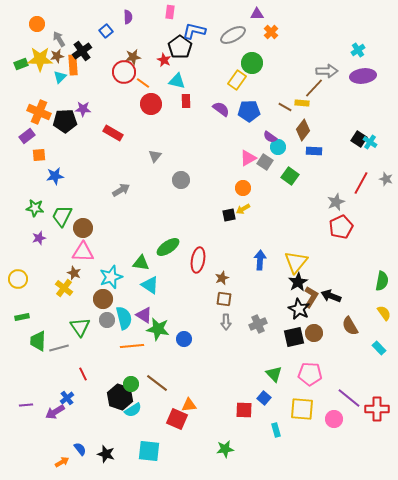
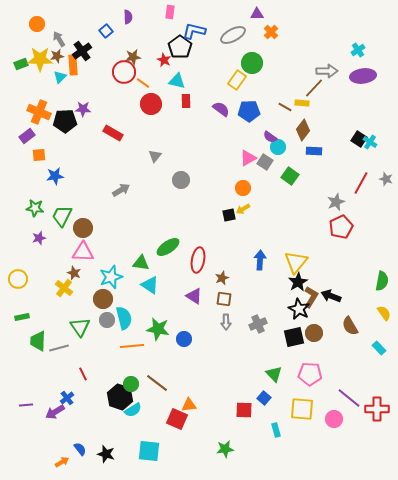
purple triangle at (144, 315): moved 50 px right, 19 px up
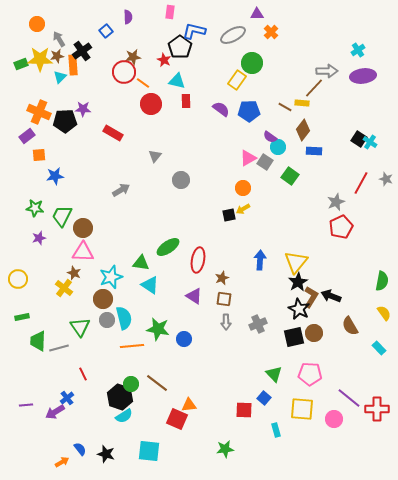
cyan semicircle at (133, 410): moved 9 px left, 6 px down
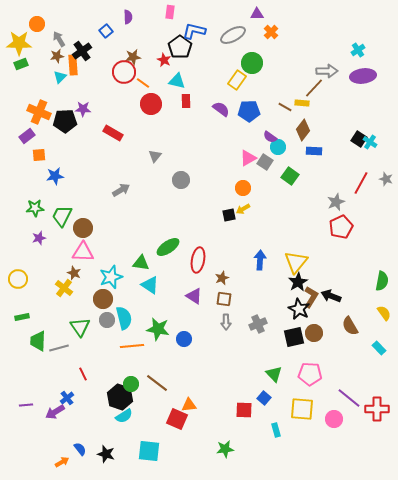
yellow star at (40, 59): moved 21 px left, 16 px up
green star at (35, 208): rotated 12 degrees counterclockwise
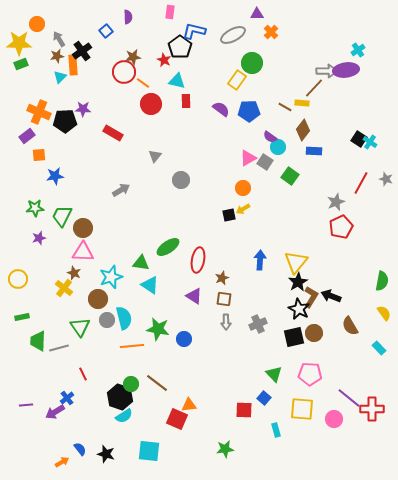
purple ellipse at (363, 76): moved 17 px left, 6 px up
brown circle at (103, 299): moved 5 px left
red cross at (377, 409): moved 5 px left
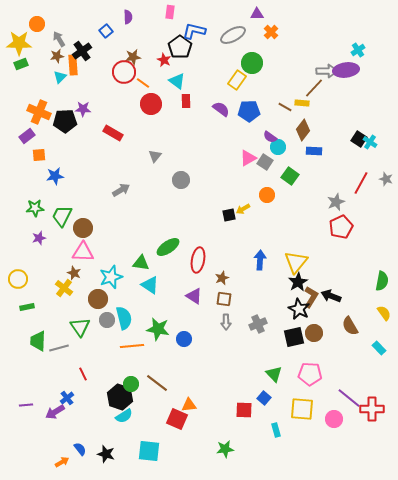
cyan triangle at (177, 81): rotated 24 degrees clockwise
orange circle at (243, 188): moved 24 px right, 7 px down
green rectangle at (22, 317): moved 5 px right, 10 px up
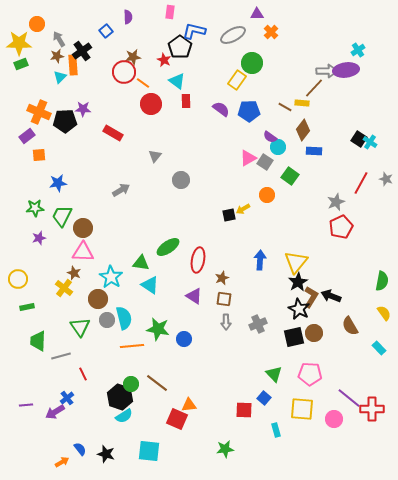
blue star at (55, 176): moved 3 px right, 7 px down
cyan star at (111, 277): rotated 20 degrees counterclockwise
gray line at (59, 348): moved 2 px right, 8 px down
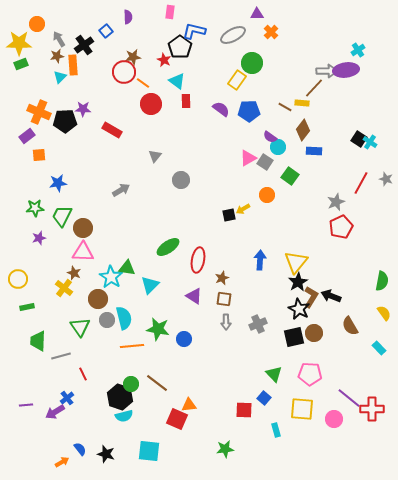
black cross at (82, 51): moved 2 px right, 6 px up
red rectangle at (113, 133): moved 1 px left, 3 px up
green triangle at (141, 263): moved 14 px left, 5 px down
cyan triangle at (150, 285): rotated 42 degrees clockwise
cyan semicircle at (124, 416): rotated 18 degrees clockwise
